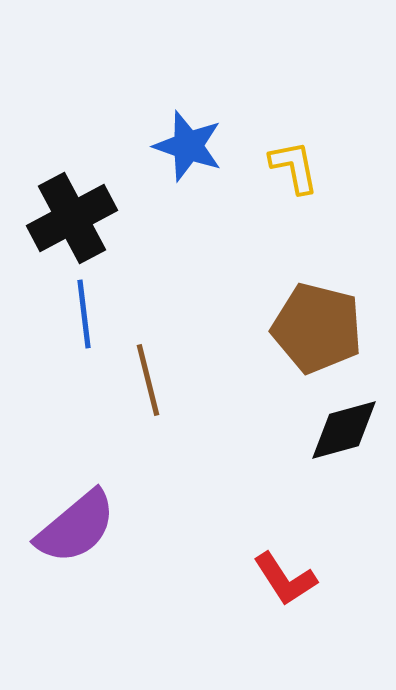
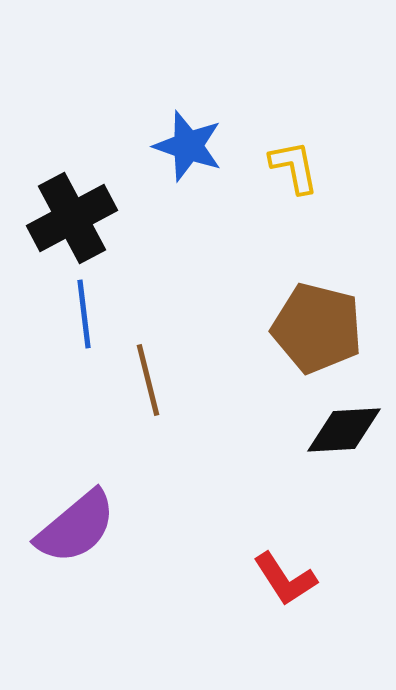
black diamond: rotated 12 degrees clockwise
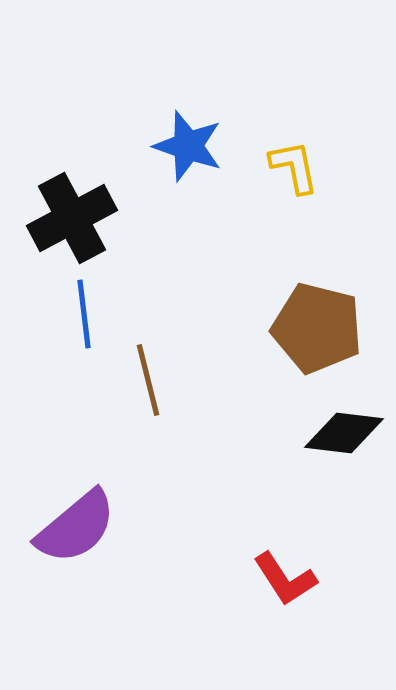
black diamond: moved 3 px down; rotated 10 degrees clockwise
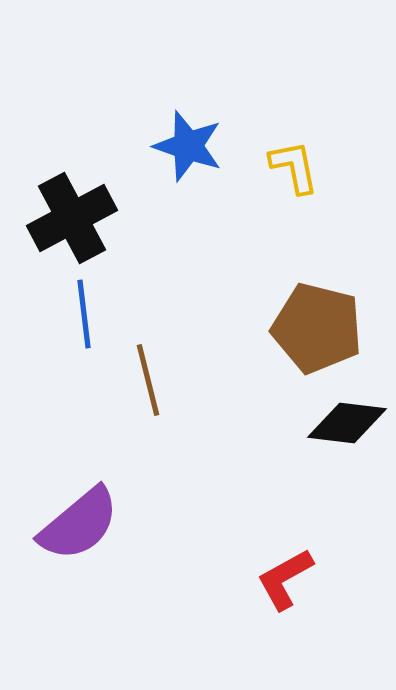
black diamond: moved 3 px right, 10 px up
purple semicircle: moved 3 px right, 3 px up
red L-shape: rotated 94 degrees clockwise
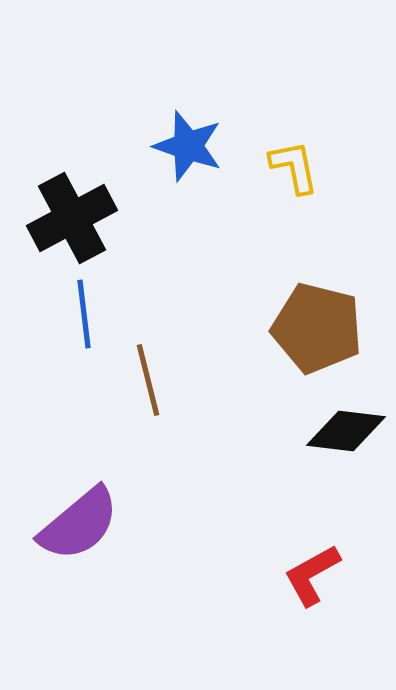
black diamond: moved 1 px left, 8 px down
red L-shape: moved 27 px right, 4 px up
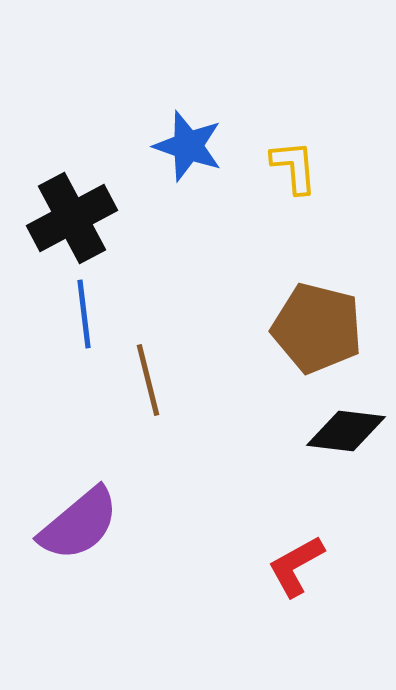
yellow L-shape: rotated 6 degrees clockwise
red L-shape: moved 16 px left, 9 px up
